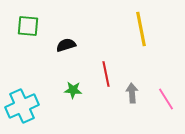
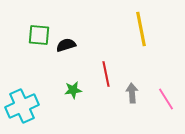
green square: moved 11 px right, 9 px down
green star: rotated 12 degrees counterclockwise
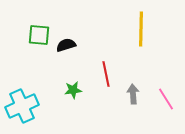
yellow line: rotated 12 degrees clockwise
gray arrow: moved 1 px right, 1 px down
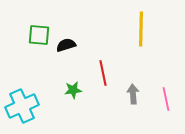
red line: moved 3 px left, 1 px up
pink line: rotated 20 degrees clockwise
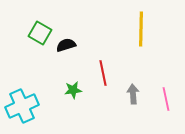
green square: moved 1 px right, 2 px up; rotated 25 degrees clockwise
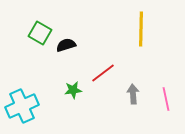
red line: rotated 65 degrees clockwise
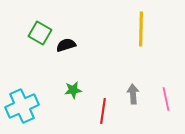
red line: moved 38 px down; rotated 45 degrees counterclockwise
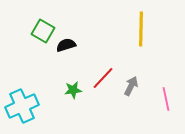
green square: moved 3 px right, 2 px up
gray arrow: moved 2 px left, 8 px up; rotated 30 degrees clockwise
red line: moved 33 px up; rotated 35 degrees clockwise
